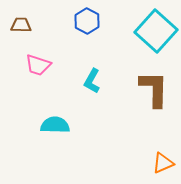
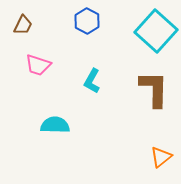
brown trapezoid: moved 2 px right; rotated 115 degrees clockwise
orange triangle: moved 2 px left, 6 px up; rotated 15 degrees counterclockwise
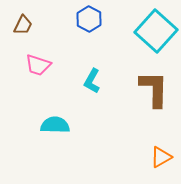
blue hexagon: moved 2 px right, 2 px up
orange triangle: rotated 10 degrees clockwise
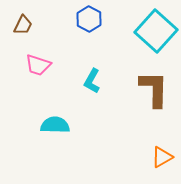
orange triangle: moved 1 px right
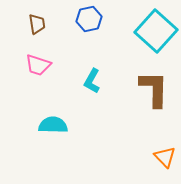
blue hexagon: rotated 20 degrees clockwise
brown trapezoid: moved 14 px right, 1 px up; rotated 35 degrees counterclockwise
cyan semicircle: moved 2 px left
orange triangle: moved 3 px right; rotated 45 degrees counterclockwise
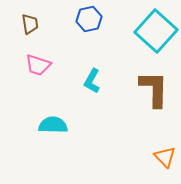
brown trapezoid: moved 7 px left
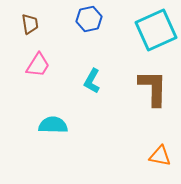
cyan square: moved 1 px up; rotated 24 degrees clockwise
pink trapezoid: rotated 76 degrees counterclockwise
brown L-shape: moved 1 px left, 1 px up
orange triangle: moved 5 px left, 1 px up; rotated 35 degrees counterclockwise
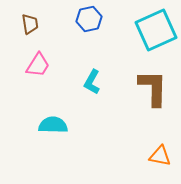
cyan L-shape: moved 1 px down
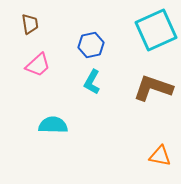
blue hexagon: moved 2 px right, 26 px down
pink trapezoid: rotated 16 degrees clockwise
brown L-shape: rotated 72 degrees counterclockwise
